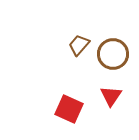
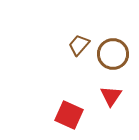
red square: moved 6 px down
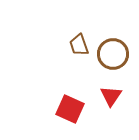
brown trapezoid: rotated 60 degrees counterclockwise
red square: moved 1 px right, 6 px up
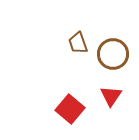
brown trapezoid: moved 1 px left, 2 px up
red square: rotated 16 degrees clockwise
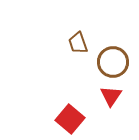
brown circle: moved 8 px down
red square: moved 10 px down
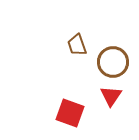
brown trapezoid: moved 1 px left, 2 px down
red square: moved 6 px up; rotated 20 degrees counterclockwise
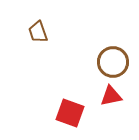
brown trapezoid: moved 39 px left, 13 px up
red triangle: rotated 45 degrees clockwise
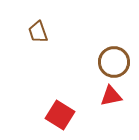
brown circle: moved 1 px right
red square: moved 10 px left, 2 px down; rotated 12 degrees clockwise
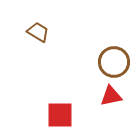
brown trapezoid: rotated 140 degrees clockwise
red square: rotated 32 degrees counterclockwise
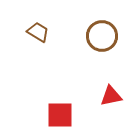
brown circle: moved 12 px left, 26 px up
